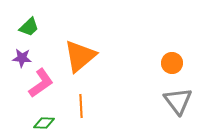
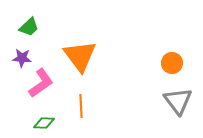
orange triangle: rotated 27 degrees counterclockwise
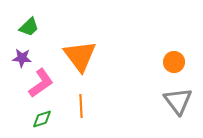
orange circle: moved 2 px right, 1 px up
green diamond: moved 2 px left, 4 px up; rotated 20 degrees counterclockwise
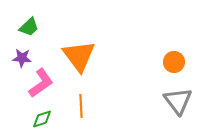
orange triangle: moved 1 px left
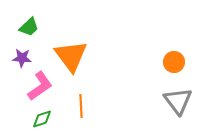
orange triangle: moved 8 px left
pink L-shape: moved 1 px left, 3 px down
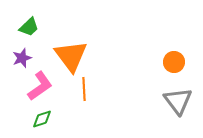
purple star: rotated 24 degrees counterclockwise
orange line: moved 3 px right, 17 px up
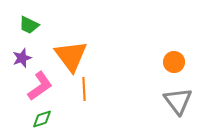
green trapezoid: moved 2 px up; rotated 70 degrees clockwise
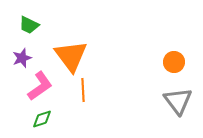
orange line: moved 1 px left, 1 px down
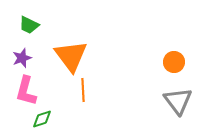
pink L-shape: moved 14 px left, 5 px down; rotated 140 degrees clockwise
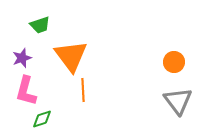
green trapezoid: moved 11 px right; rotated 45 degrees counterclockwise
